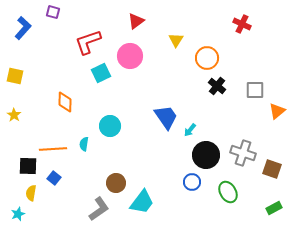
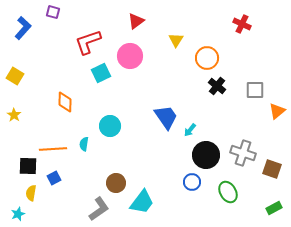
yellow square: rotated 18 degrees clockwise
blue square: rotated 24 degrees clockwise
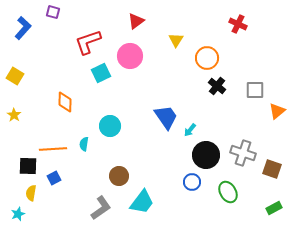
red cross: moved 4 px left
brown circle: moved 3 px right, 7 px up
gray L-shape: moved 2 px right, 1 px up
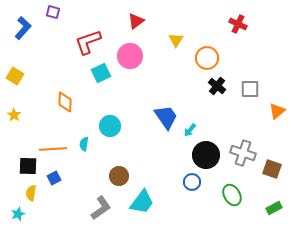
gray square: moved 5 px left, 1 px up
green ellipse: moved 4 px right, 3 px down
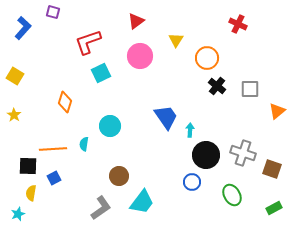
pink circle: moved 10 px right
orange diamond: rotated 15 degrees clockwise
cyan arrow: rotated 144 degrees clockwise
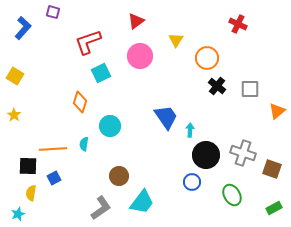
orange diamond: moved 15 px right
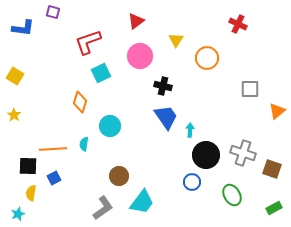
blue L-shape: rotated 55 degrees clockwise
black cross: moved 54 px left; rotated 24 degrees counterclockwise
gray L-shape: moved 2 px right
